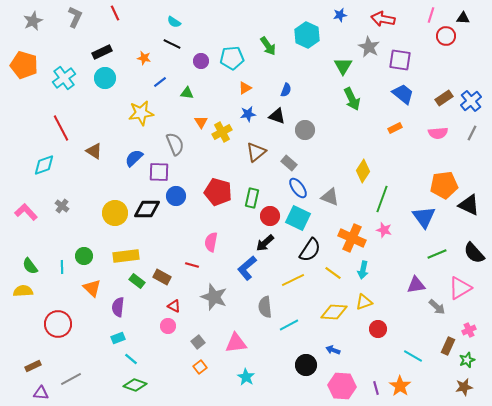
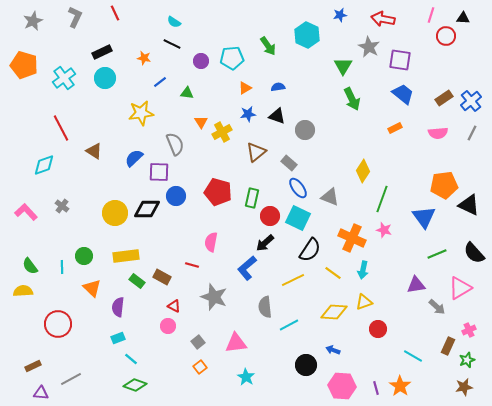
blue semicircle at (286, 90): moved 8 px left, 3 px up; rotated 120 degrees counterclockwise
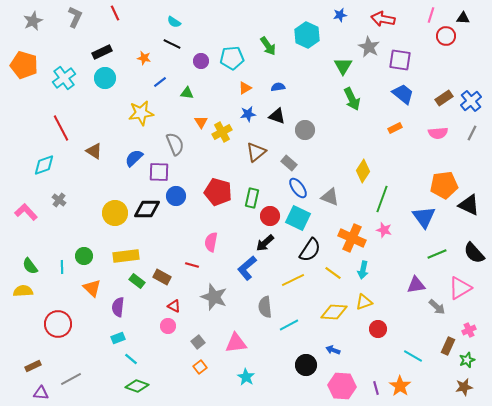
gray cross at (62, 206): moved 3 px left, 6 px up
green diamond at (135, 385): moved 2 px right, 1 px down
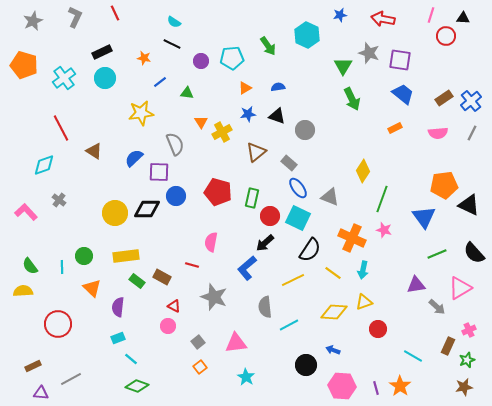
gray star at (369, 47): moved 6 px down; rotated 10 degrees counterclockwise
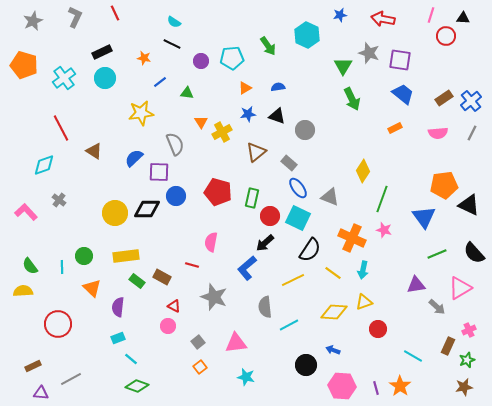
cyan star at (246, 377): rotated 18 degrees counterclockwise
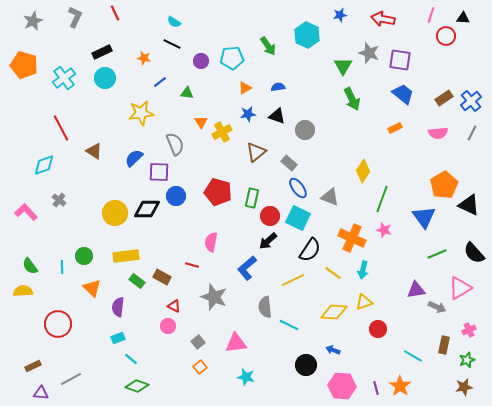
orange pentagon at (444, 185): rotated 24 degrees counterclockwise
black arrow at (265, 243): moved 3 px right, 2 px up
purple triangle at (416, 285): moved 5 px down
gray arrow at (437, 307): rotated 18 degrees counterclockwise
cyan line at (289, 325): rotated 54 degrees clockwise
brown rectangle at (448, 346): moved 4 px left, 1 px up; rotated 12 degrees counterclockwise
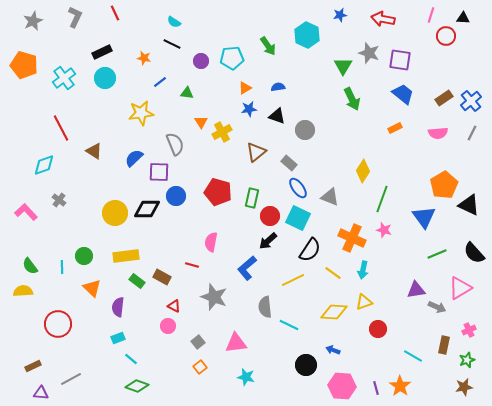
blue star at (248, 114): moved 1 px right, 5 px up
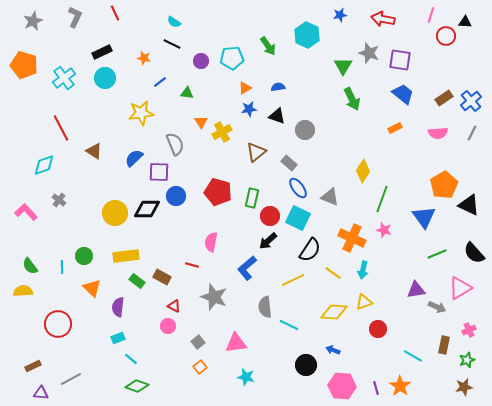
black triangle at (463, 18): moved 2 px right, 4 px down
